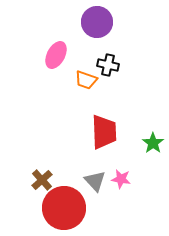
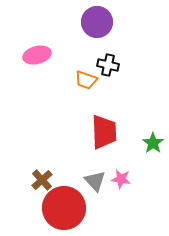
pink ellipse: moved 19 px left; rotated 48 degrees clockwise
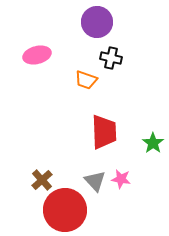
black cross: moved 3 px right, 7 px up
red circle: moved 1 px right, 2 px down
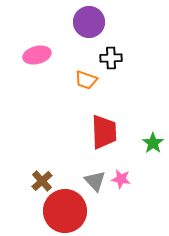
purple circle: moved 8 px left
black cross: rotated 15 degrees counterclockwise
brown cross: moved 1 px down
red circle: moved 1 px down
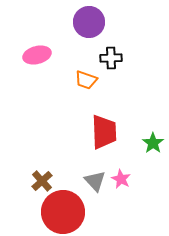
pink star: rotated 18 degrees clockwise
red circle: moved 2 px left, 1 px down
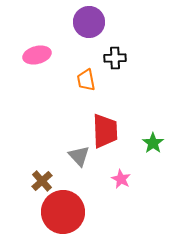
black cross: moved 4 px right
orange trapezoid: rotated 60 degrees clockwise
red trapezoid: moved 1 px right, 1 px up
gray triangle: moved 16 px left, 25 px up
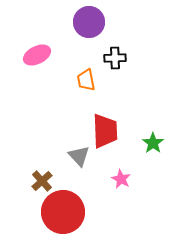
pink ellipse: rotated 12 degrees counterclockwise
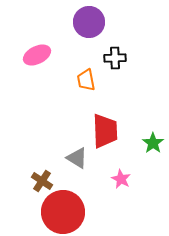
gray triangle: moved 2 px left, 2 px down; rotated 15 degrees counterclockwise
brown cross: rotated 15 degrees counterclockwise
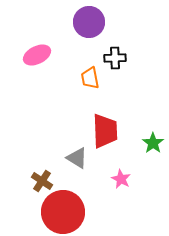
orange trapezoid: moved 4 px right, 2 px up
